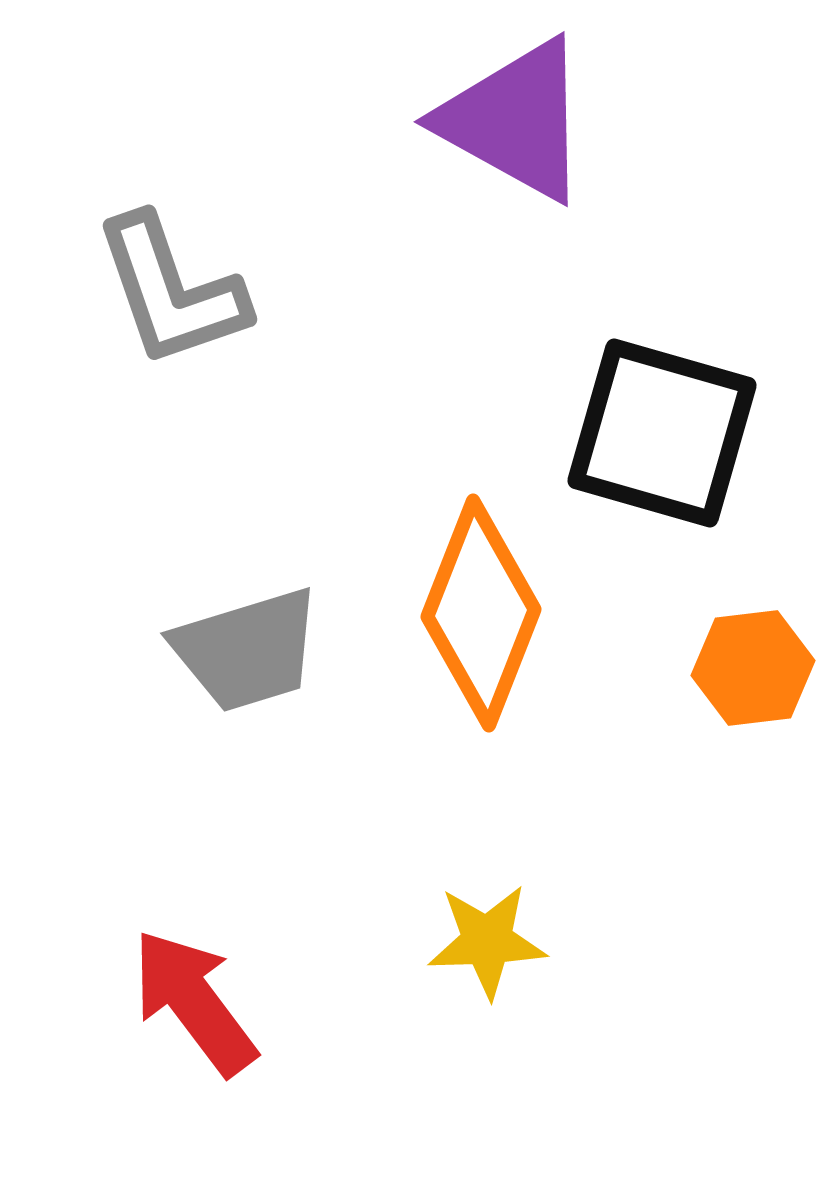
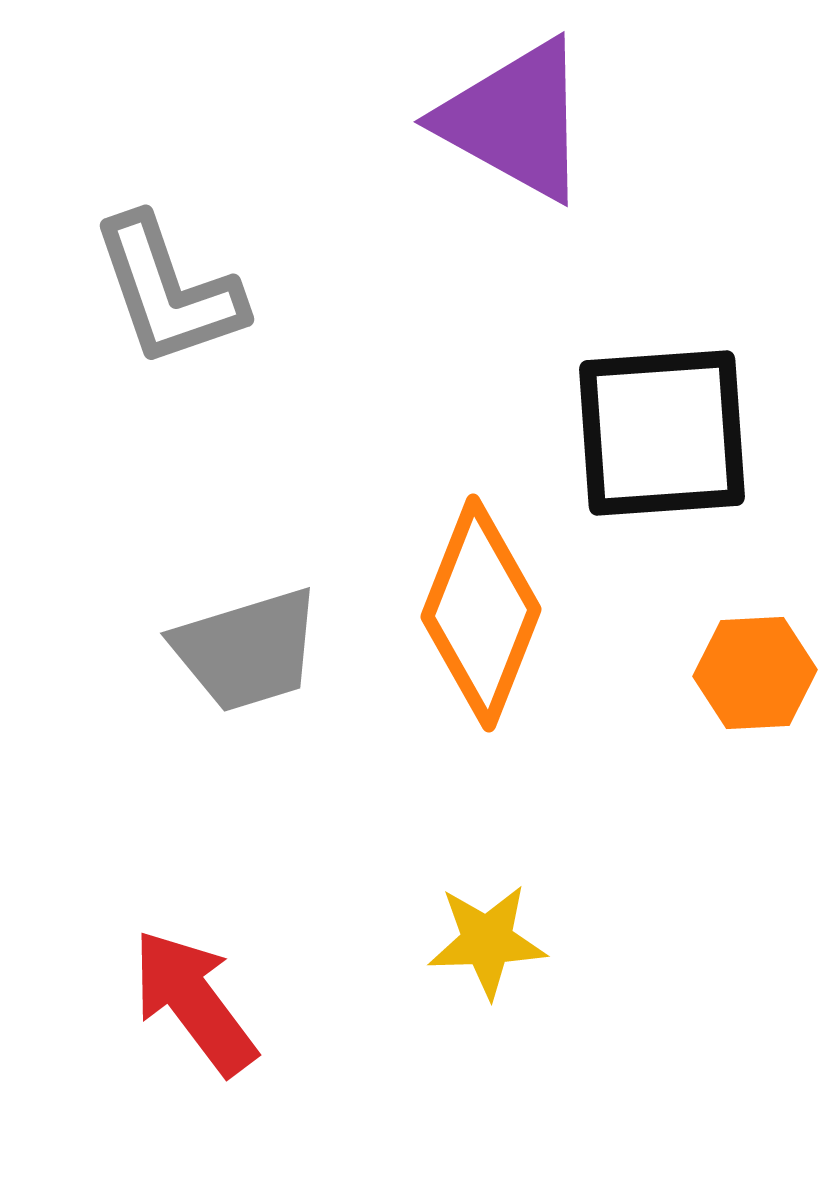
gray L-shape: moved 3 px left
black square: rotated 20 degrees counterclockwise
orange hexagon: moved 2 px right, 5 px down; rotated 4 degrees clockwise
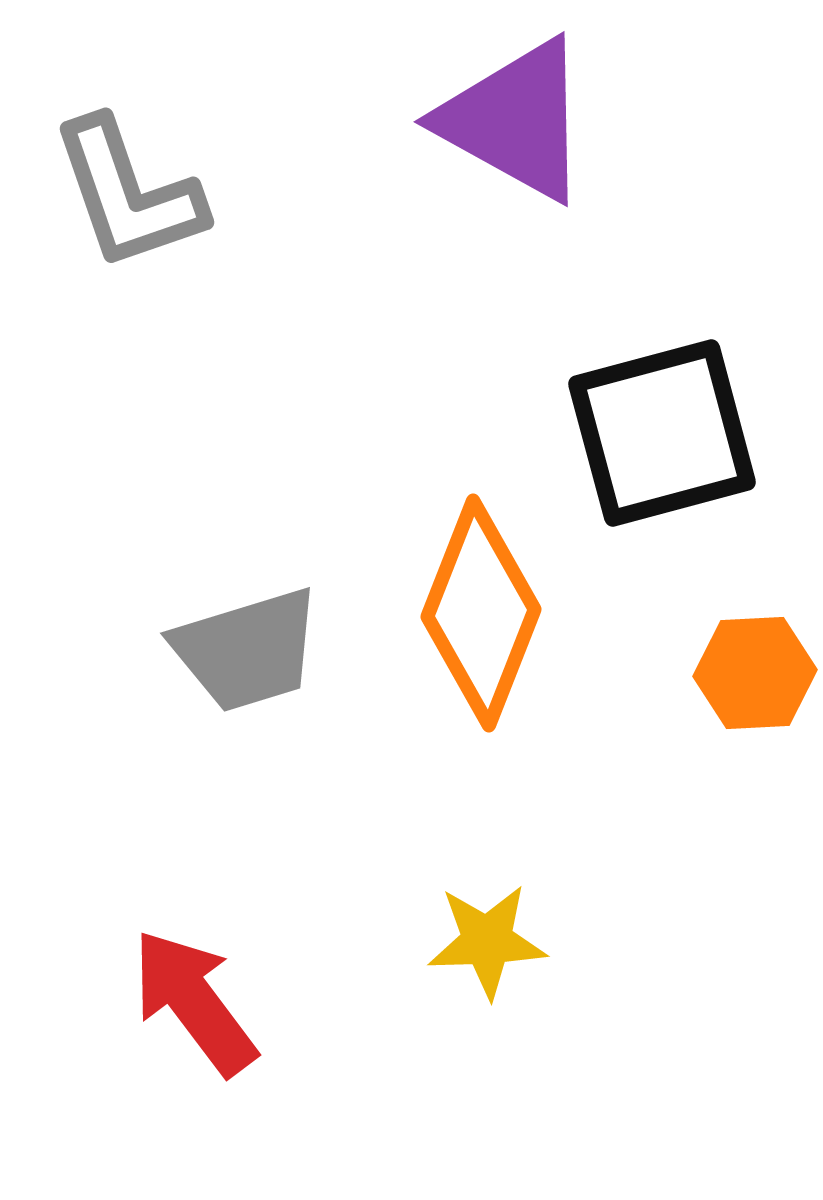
gray L-shape: moved 40 px left, 97 px up
black square: rotated 11 degrees counterclockwise
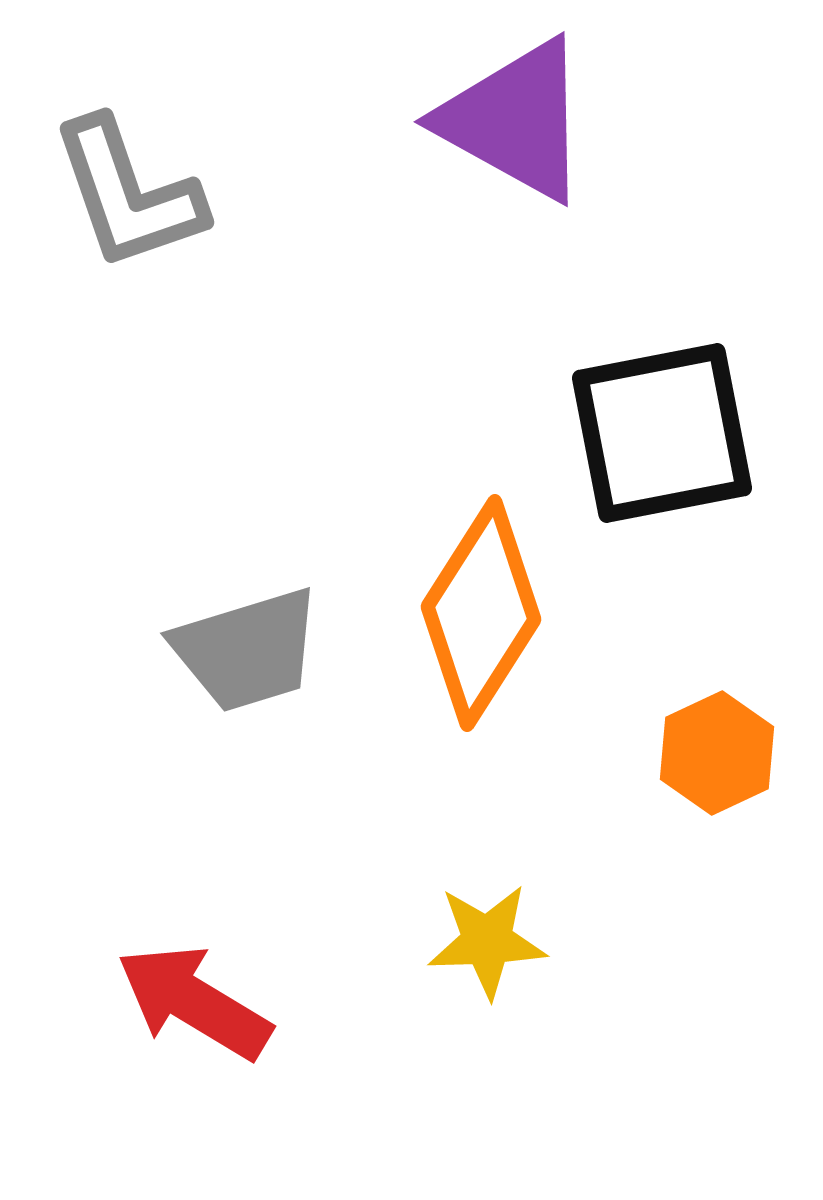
black square: rotated 4 degrees clockwise
orange diamond: rotated 11 degrees clockwise
orange hexagon: moved 38 px left, 80 px down; rotated 22 degrees counterclockwise
red arrow: rotated 22 degrees counterclockwise
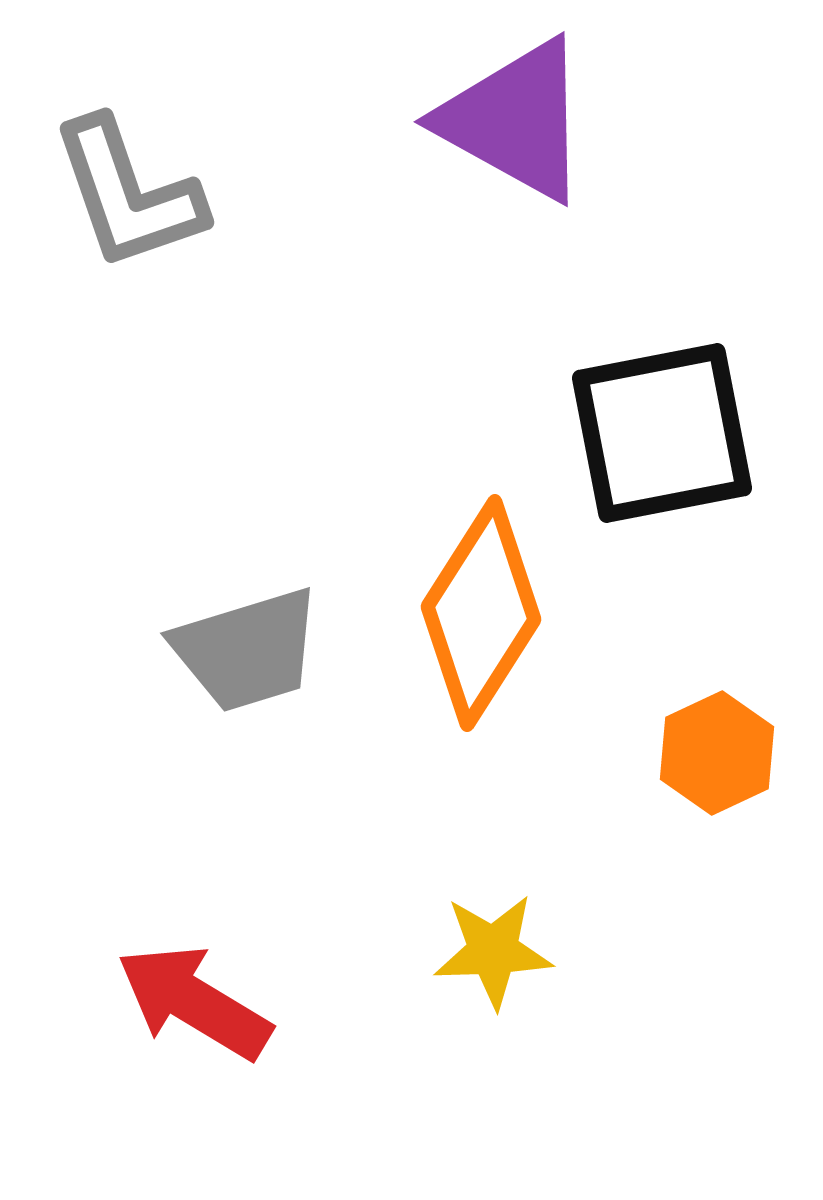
yellow star: moved 6 px right, 10 px down
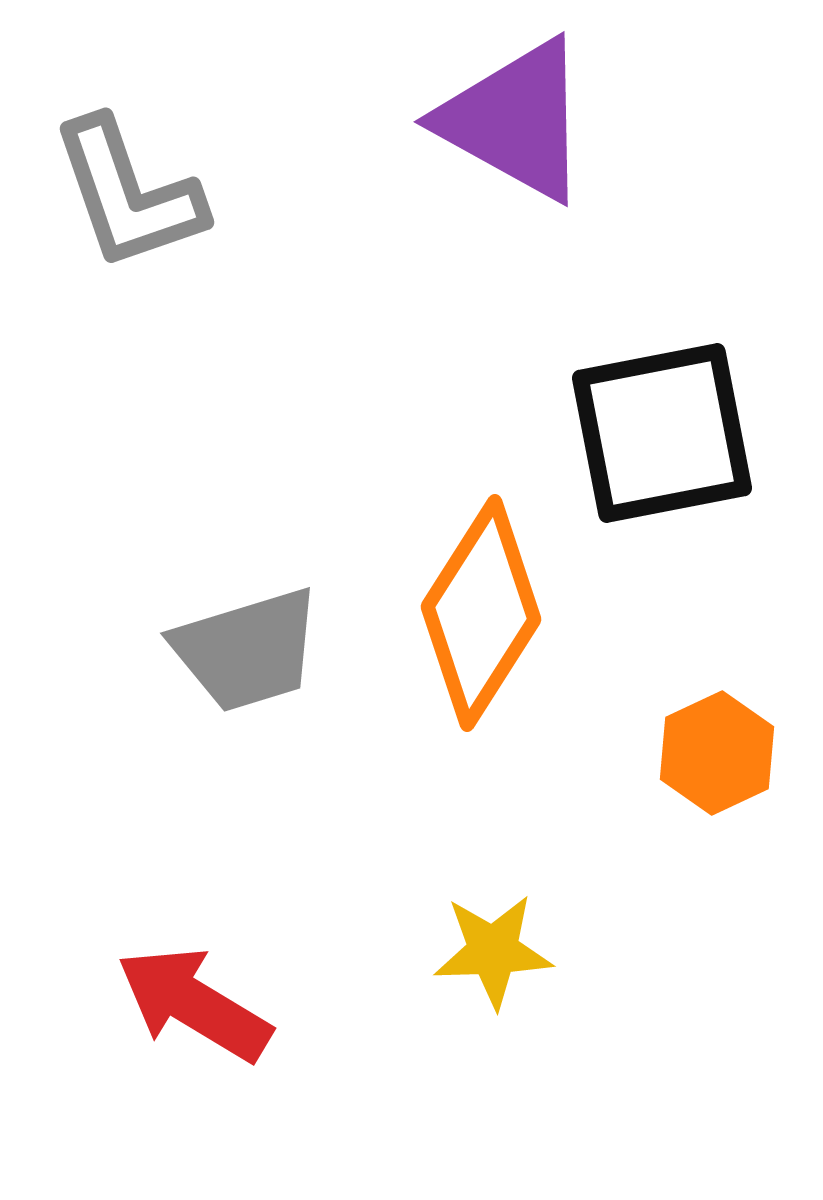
red arrow: moved 2 px down
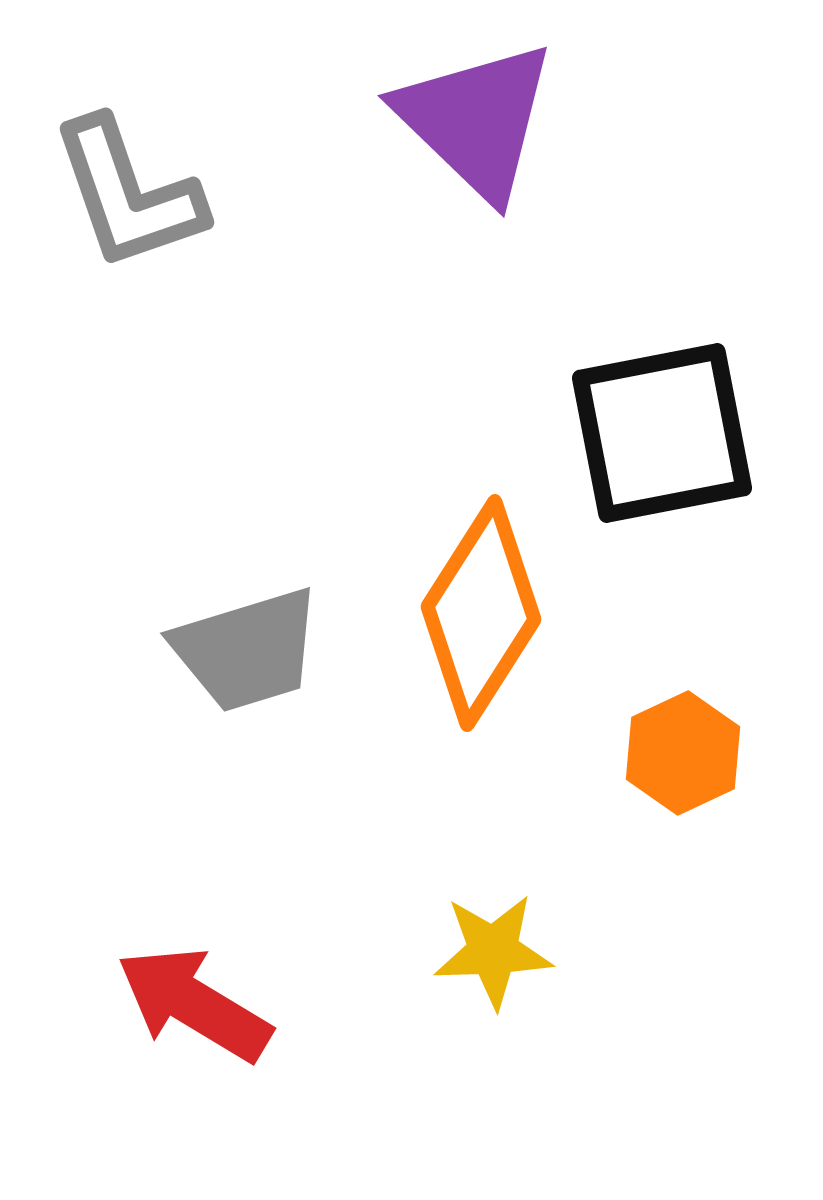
purple triangle: moved 39 px left; rotated 15 degrees clockwise
orange hexagon: moved 34 px left
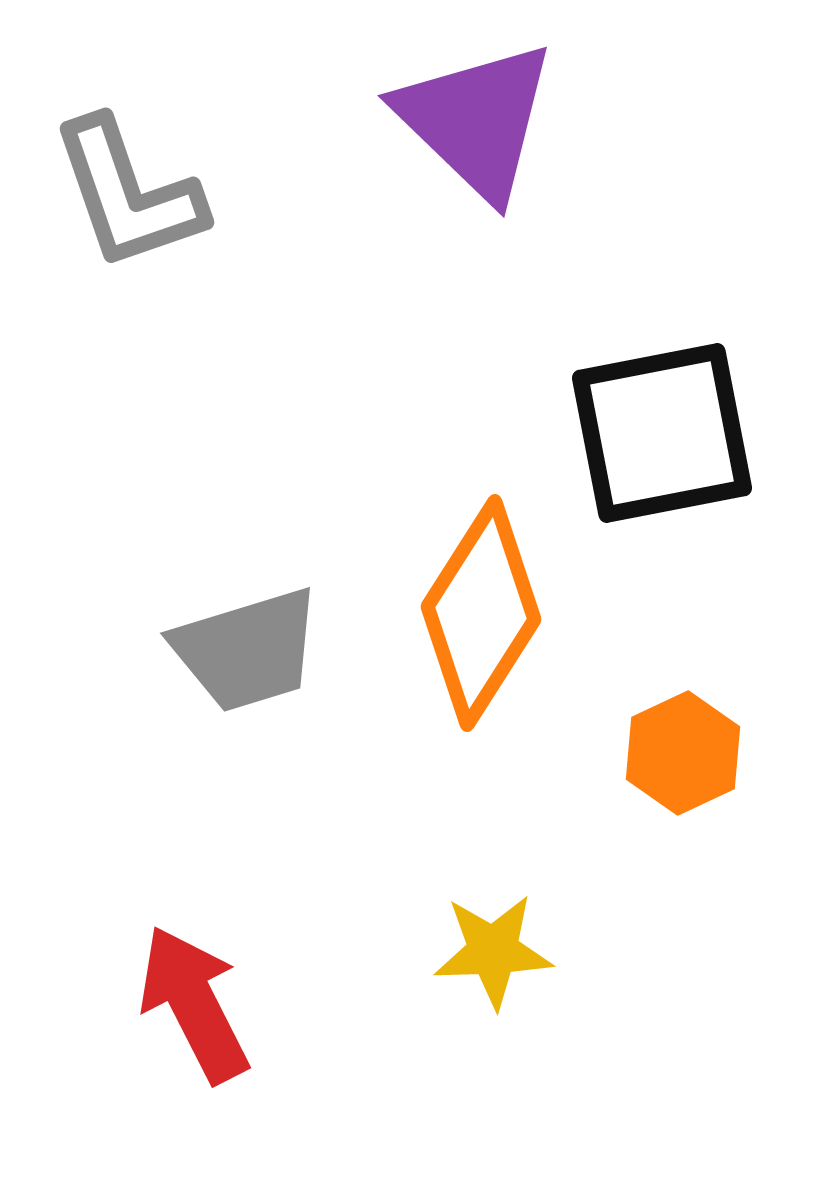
red arrow: rotated 32 degrees clockwise
